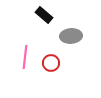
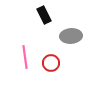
black rectangle: rotated 24 degrees clockwise
pink line: rotated 15 degrees counterclockwise
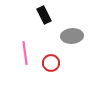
gray ellipse: moved 1 px right
pink line: moved 4 px up
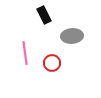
red circle: moved 1 px right
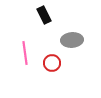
gray ellipse: moved 4 px down
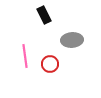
pink line: moved 3 px down
red circle: moved 2 px left, 1 px down
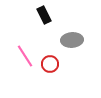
pink line: rotated 25 degrees counterclockwise
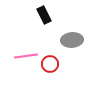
pink line: moved 1 px right; rotated 65 degrees counterclockwise
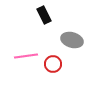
gray ellipse: rotated 20 degrees clockwise
red circle: moved 3 px right
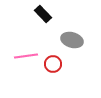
black rectangle: moved 1 px left, 1 px up; rotated 18 degrees counterclockwise
